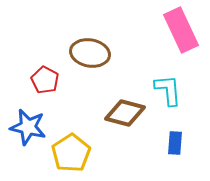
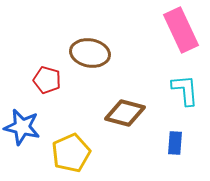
red pentagon: moved 2 px right; rotated 12 degrees counterclockwise
cyan L-shape: moved 17 px right
blue star: moved 6 px left
yellow pentagon: rotated 9 degrees clockwise
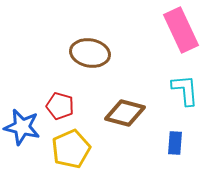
red pentagon: moved 13 px right, 26 px down
yellow pentagon: moved 4 px up
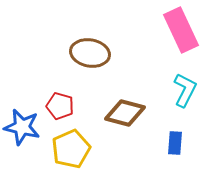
cyan L-shape: rotated 32 degrees clockwise
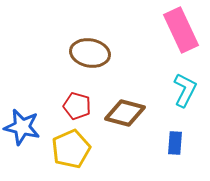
red pentagon: moved 17 px right
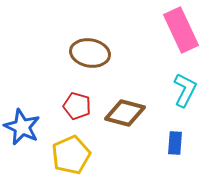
blue star: rotated 12 degrees clockwise
yellow pentagon: moved 6 px down
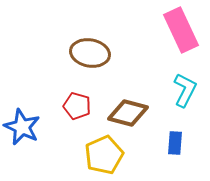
brown diamond: moved 3 px right
yellow pentagon: moved 33 px right
